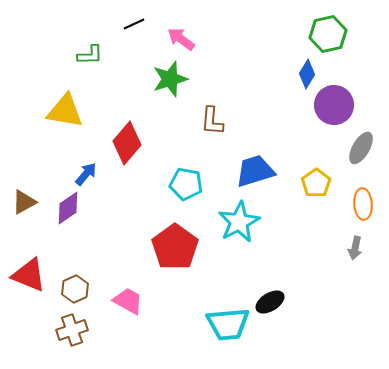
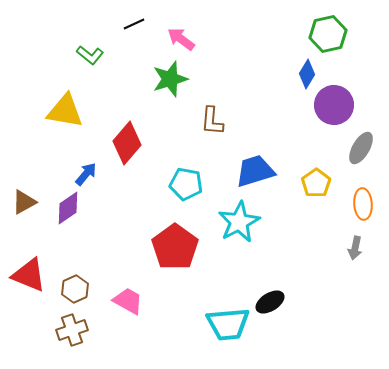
green L-shape: rotated 40 degrees clockwise
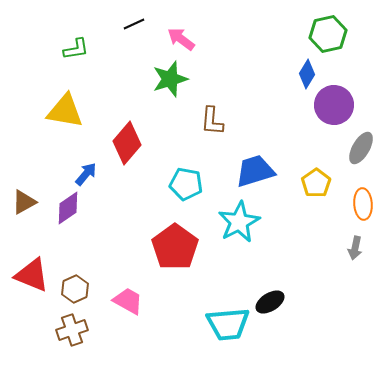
green L-shape: moved 14 px left, 6 px up; rotated 48 degrees counterclockwise
red triangle: moved 3 px right
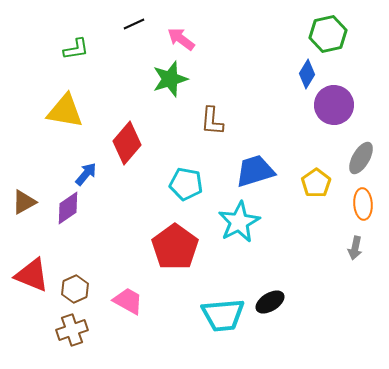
gray ellipse: moved 10 px down
cyan trapezoid: moved 5 px left, 9 px up
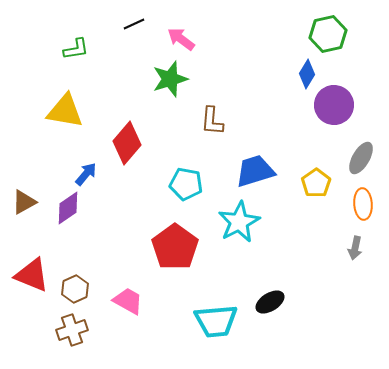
cyan trapezoid: moved 7 px left, 6 px down
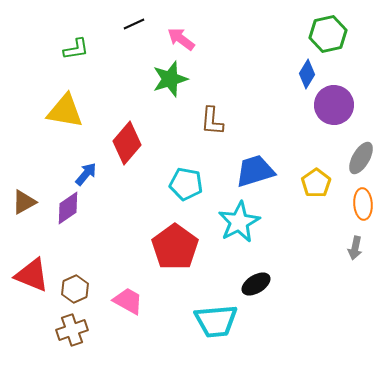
black ellipse: moved 14 px left, 18 px up
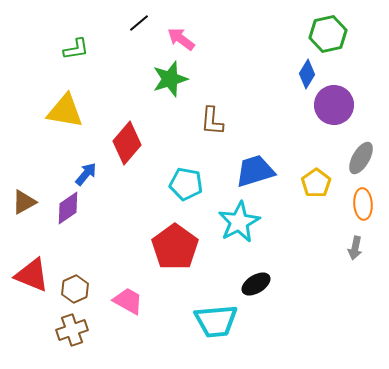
black line: moved 5 px right, 1 px up; rotated 15 degrees counterclockwise
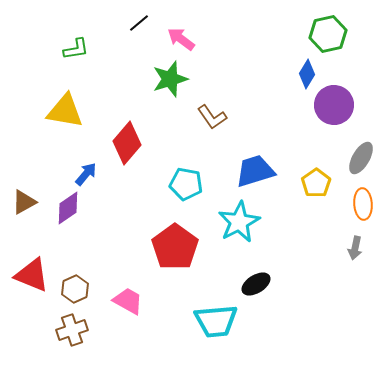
brown L-shape: moved 4 px up; rotated 40 degrees counterclockwise
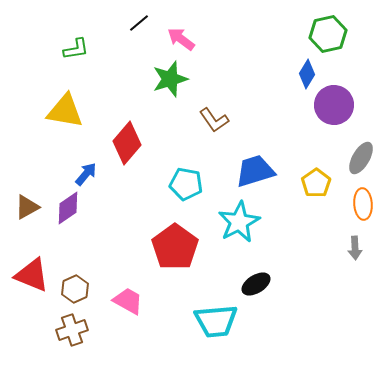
brown L-shape: moved 2 px right, 3 px down
brown triangle: moved 3 px right, 5 px down
gray arrow: rotated 15 degrees counterclockwise
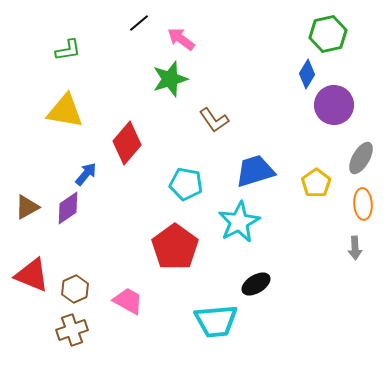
green L-shape: moved 8 px left, 1 px down
